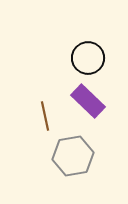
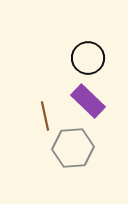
gray hexagon: moved 8 px up; rotated 6 degrees clockwise
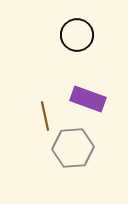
black circle: moved 11 px left, 23 px up
purple rectangle: moved 2 px up; rotated 24 degrees counterclockwise
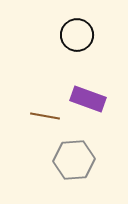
brown line: rotated 68 degrees counterclockwise
gray hexagon: moved 1 px right, 12 px down
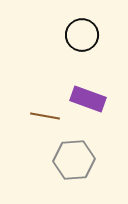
black circle: moved 5 px right
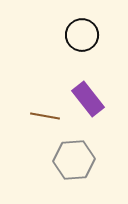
purple rectangle: rotated 32 degrees clockwise
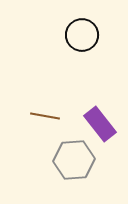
purple rectangle: moved 12 px right, 25 px down
